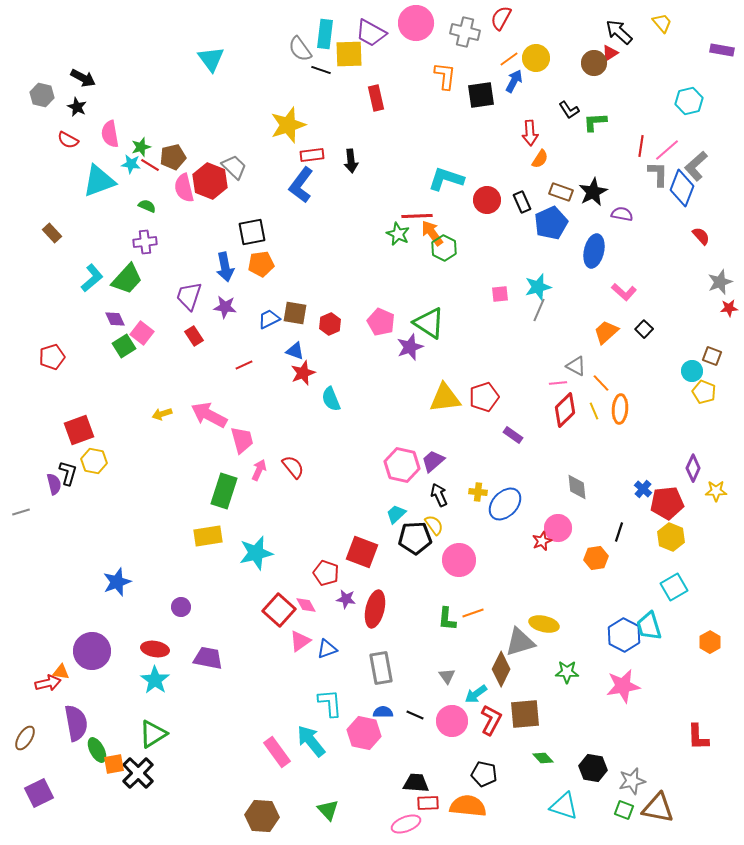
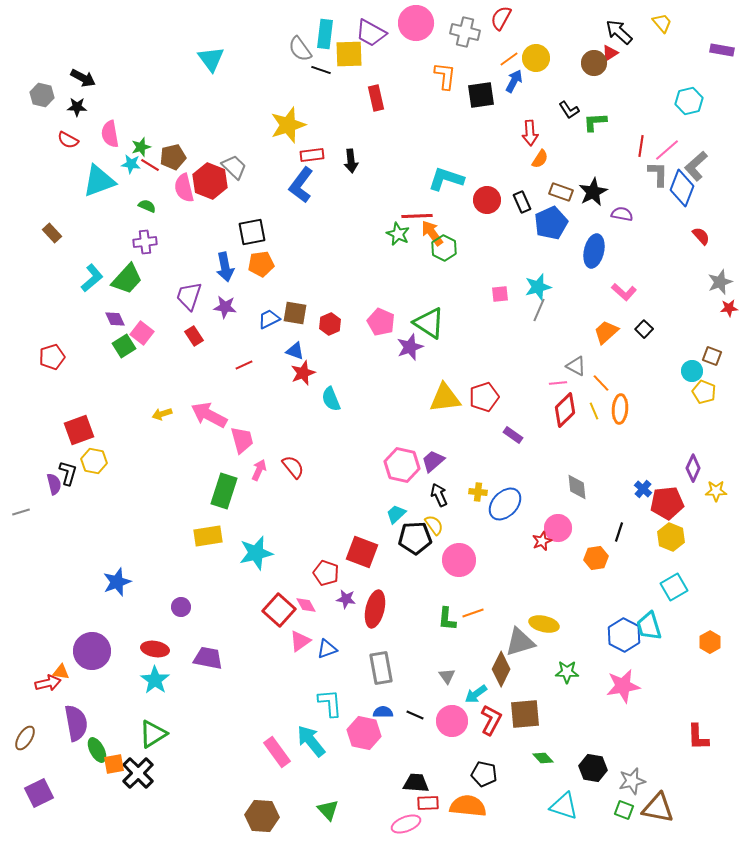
black star at (77, 107): rotated 24 degrees counterclockwise
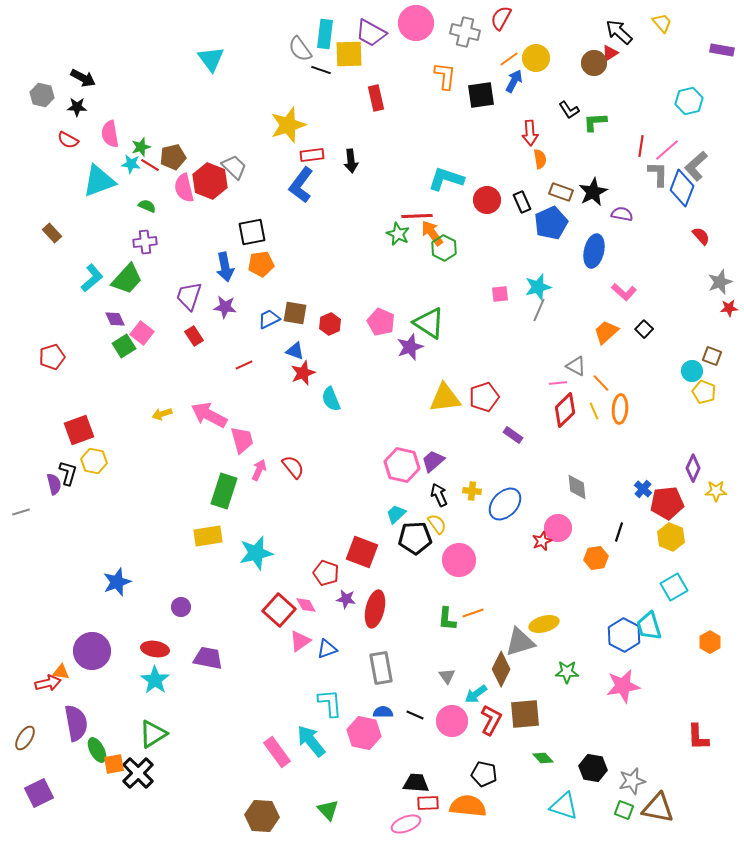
orange semicircle at (540, 159): rotated 42 degrees counterclockwise
yellow cross at (478, 492): moved 6 px left, 1 px up
yellow semicircle at (434, 525): moved 3 px right, 1 px up
yellow ellipse at (544, 624): rotated 28 degrees counterclockwise
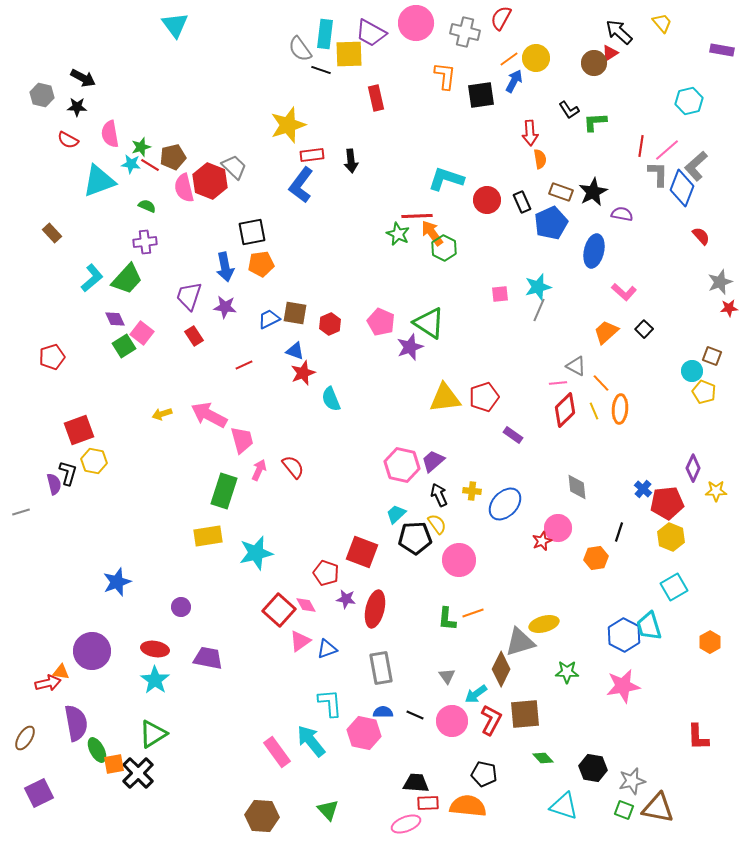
cyan triangle at (211, 59): moved 36 px left, 34 px up
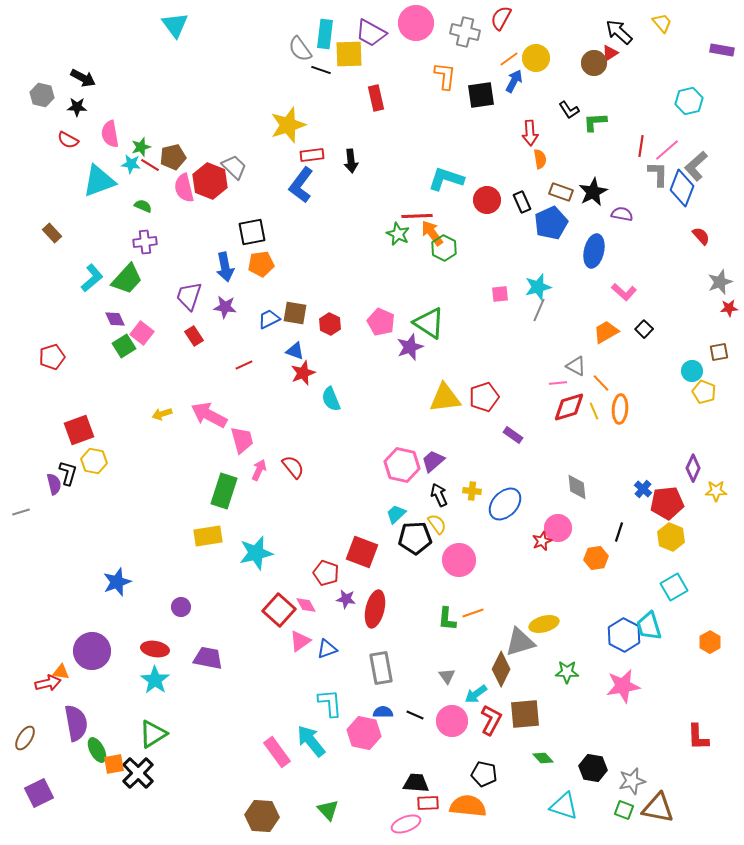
green semicircle at (147, 206): moved 4 px left
red hexagon at (330, 324): rotated 10 degrees counterclockwise
orange trapezoid at (606, 332): rotated 12 degrees clockwise
brown square at (712, 356): moved 7 px right, 4 px up; rotated 30 degrees counterclockwise
red diamond at (565, 410): moved 4 px right, 3 px up; rotated 28 degrees clockwise
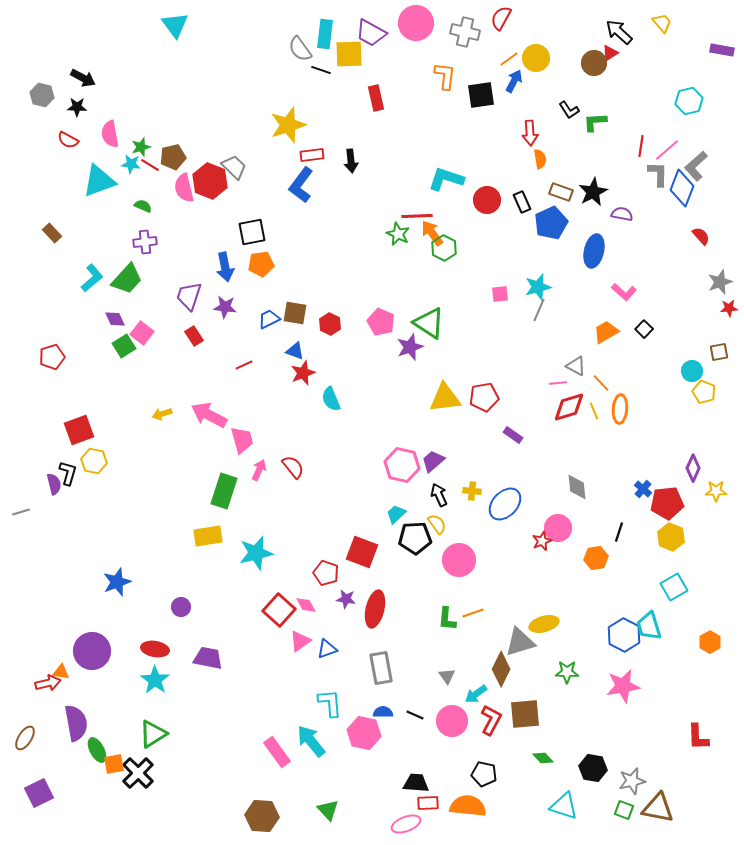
red pentagon at (484, 397): rotated 8 degrees clockwise
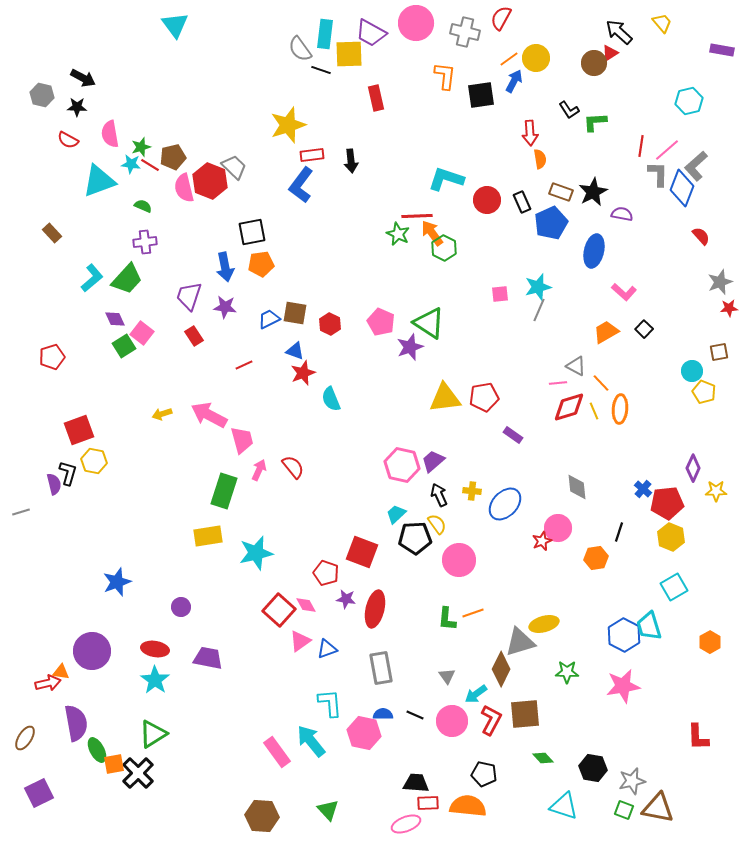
blue semicircle at (383, 712): moved 2 px down
